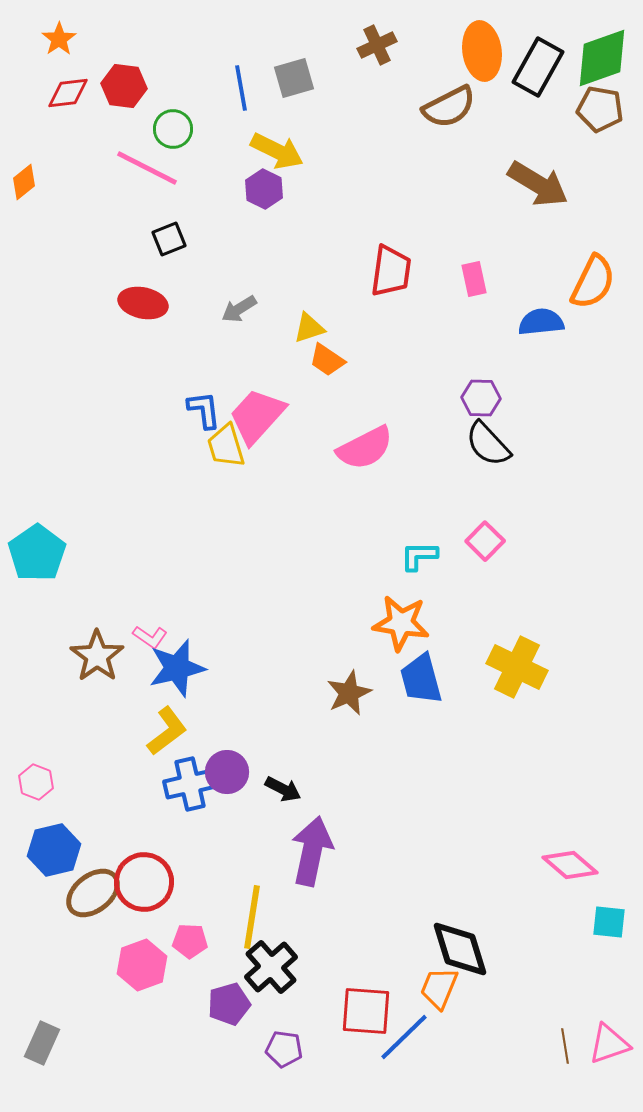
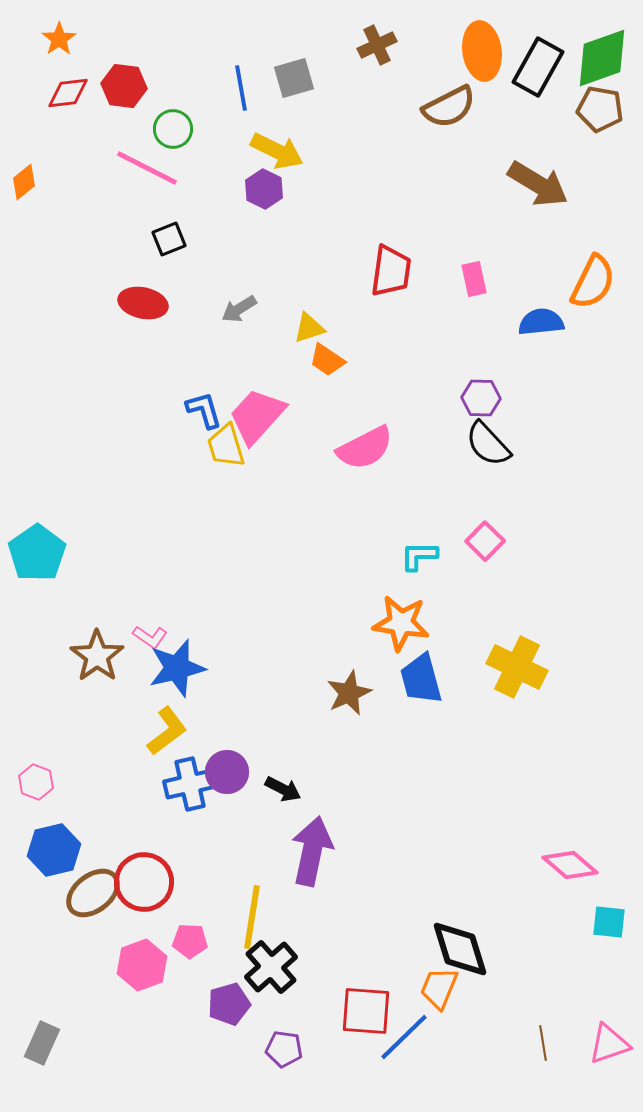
blue L-shape at (204, 410): rotated 9 degrees counterclockwise
brown line at (565, 1046): moved 22 px left, 3 px up
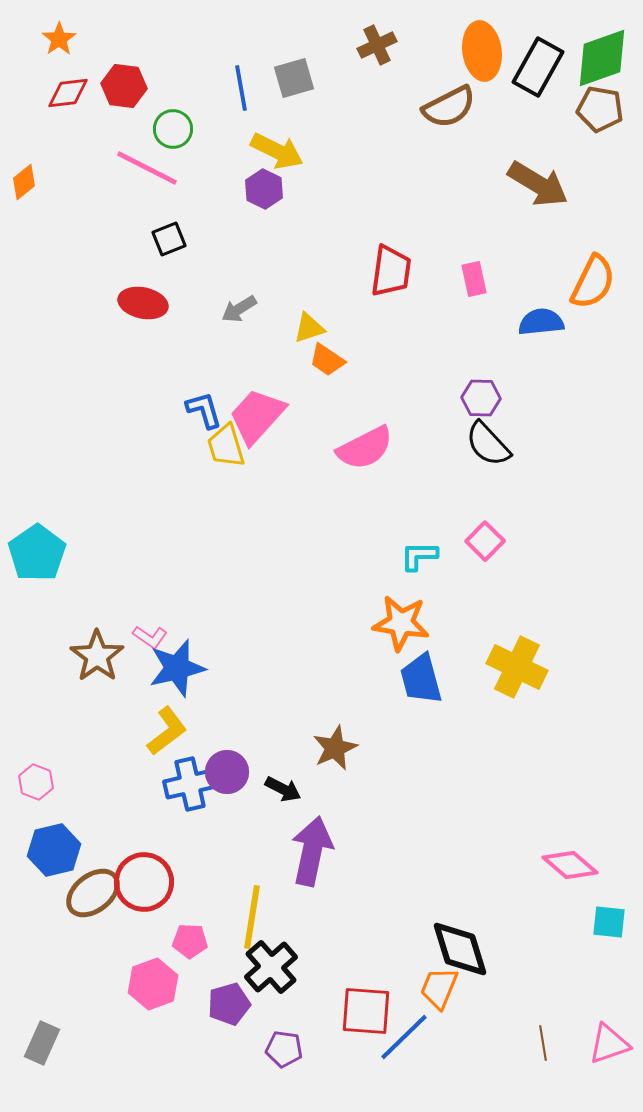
brown star at (349, 693): moved 14 px left, 55 px down
pink hexagon at (142, 965): moved 11 px right, 19 px down
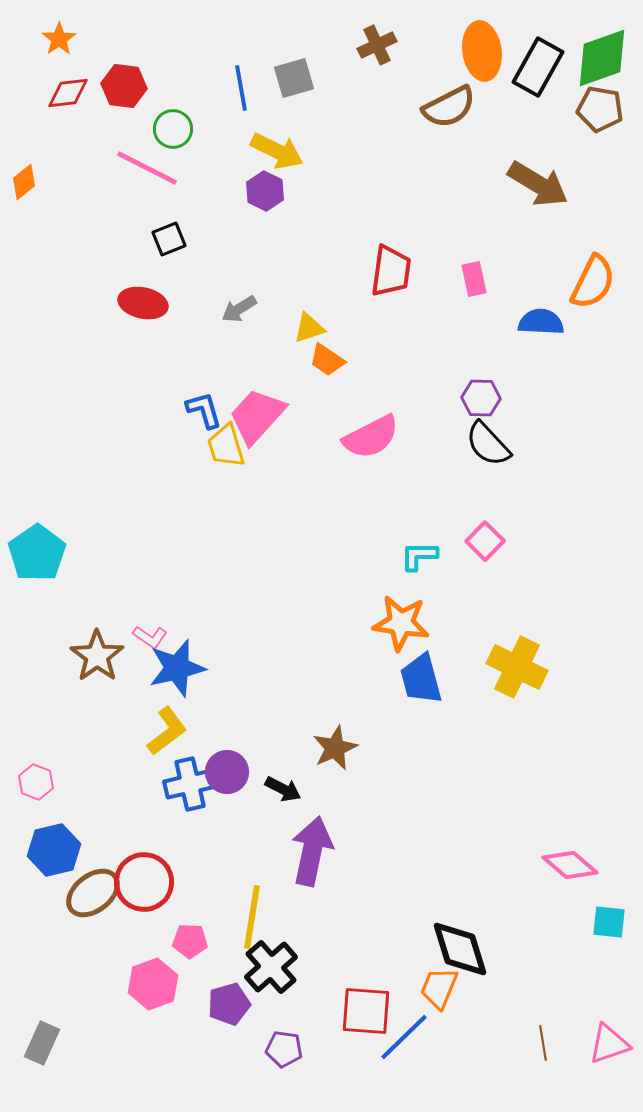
purple hexagon at (264, 189): moved 1 px right, 2 px down
blue semicircle at (541, 322): rotated 9 degrees clockwise
pink semicircle at (365, 448): moved 6 px right, 11 px up
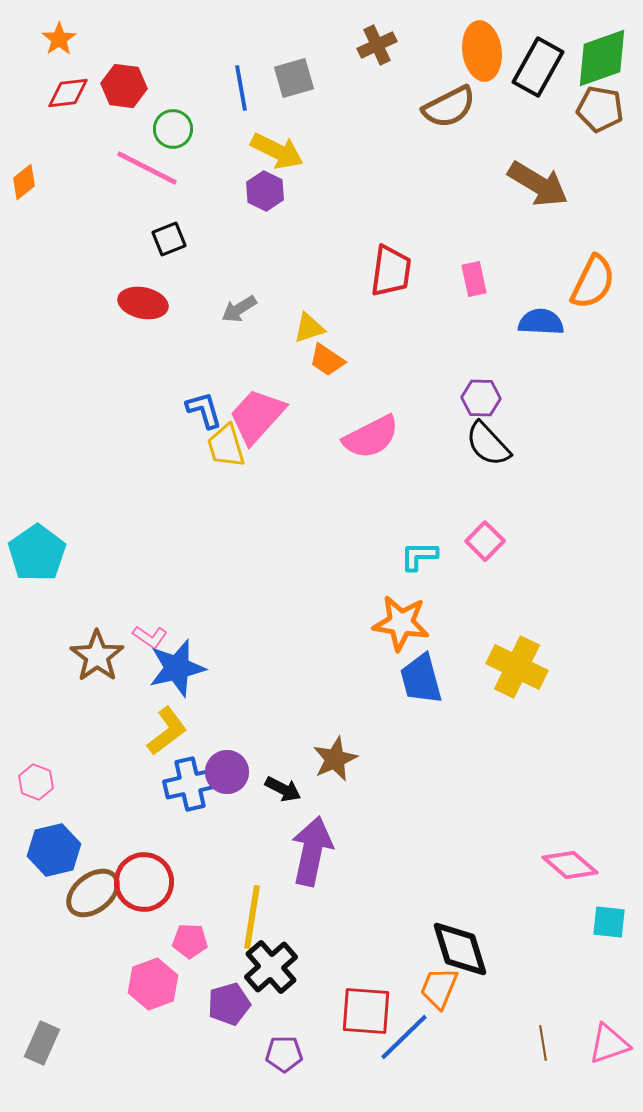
brown star at (335, 748): moved 11 px down
purple pentagon at (284, 1049): moved 5 px down; rotated 9 degrees counterclockwise
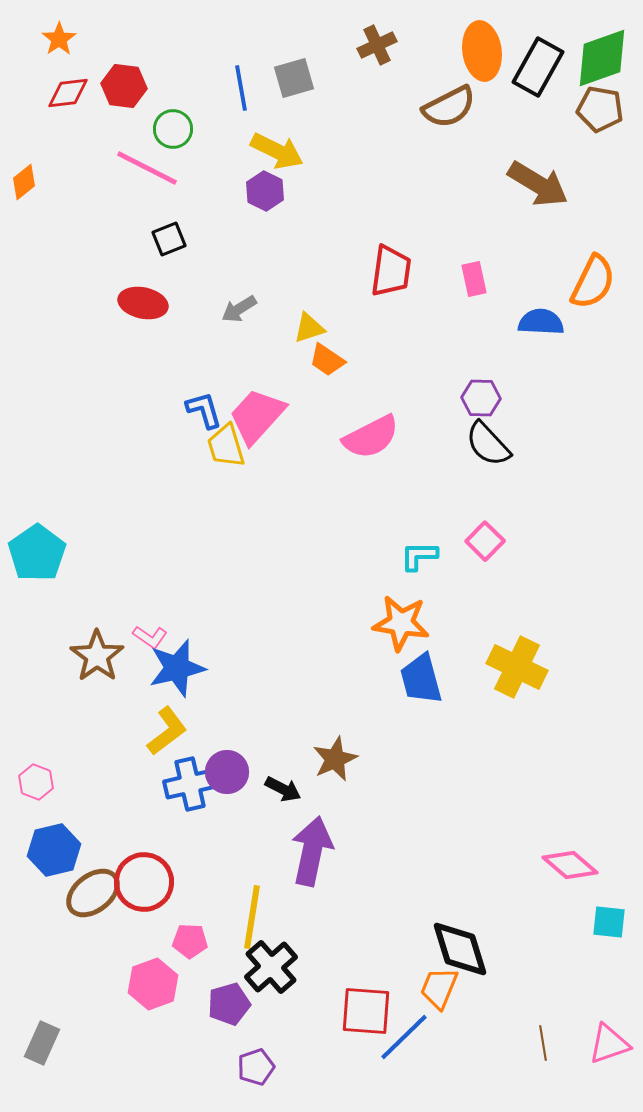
purple pentagon at (284, 1054): moved 28 px left, 13 px down; rotated 18 degrees counterclockwise
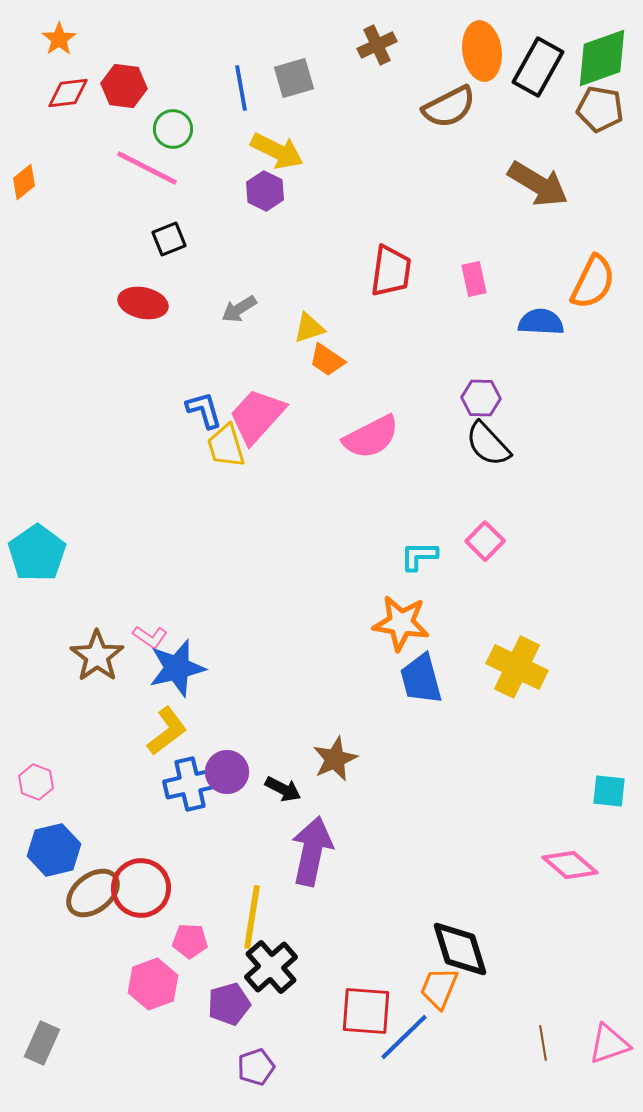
red circle at (144, 882): moved 3 px left, 6 px down
cyan square at (609, 922): moved 131 px up
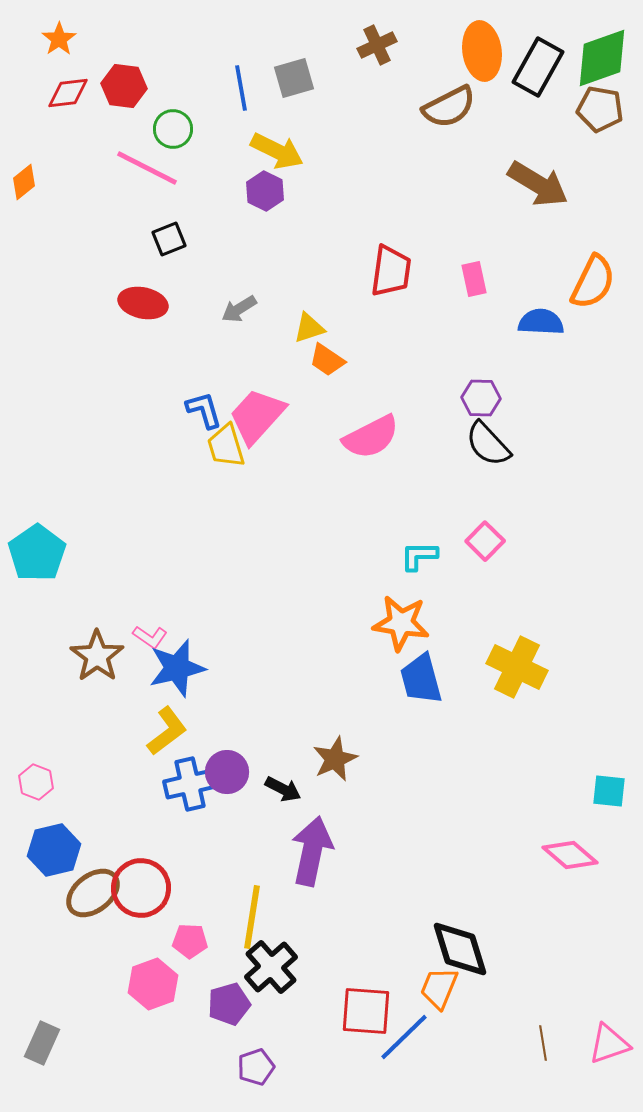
pink diamond at (570, 865): moved 10 px up
